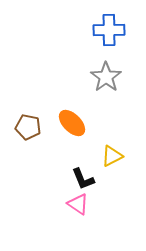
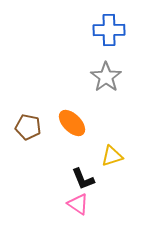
yellow triangle: rotated 10 degrees clockwise
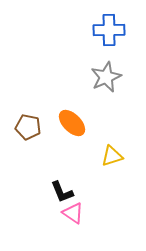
gray star: rotated 12 degrees clockwise
black L-shape: moved 21 px left, 13 px down
pink triangle: moved 5 px left, 9 px down
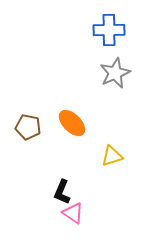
gray star: moved 9 px right, 4 px up
black L-shape: rotated 45 degrees clockwise
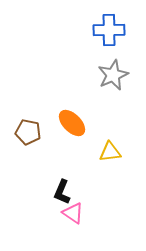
gray star: moved 2 px left, 2 px down
brown pentagon: moved 5 px down
yellow triangle: moved 2 px left, 4 px up; rotated 10 degrees clockwise
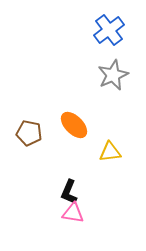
blue cross: rotated 36 degrees counterclockwise
orange ellipse: moved 2 px right, 2 px down
brown pentagon: moved 1 px right, 1 px down
black L-shape: moved 7 px right
pink triangle: rotated 25 degrees counterclockwise
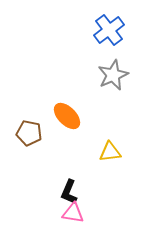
orange ellipse: moved 7 px left, 9 px up
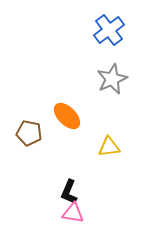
gray star: moved 1 px left, 4 px down
yellow triangle: moved 1 px left, 5 px up
